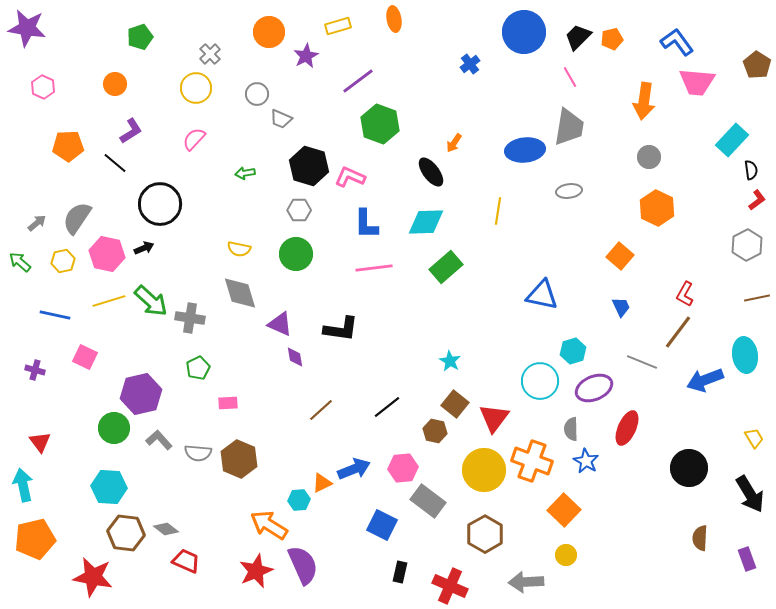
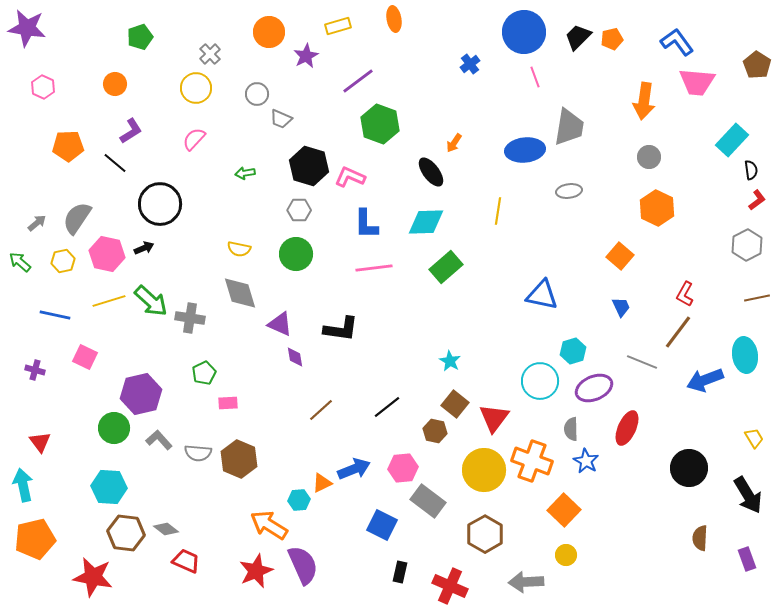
pink line at (570, 77): moved 35 px left; rotated 10 degrees clockwise
green pentagon at (198, 368): moved 6 px right, 5 px down
black arrow at (750, 494): moved 2 px left, 1 px down
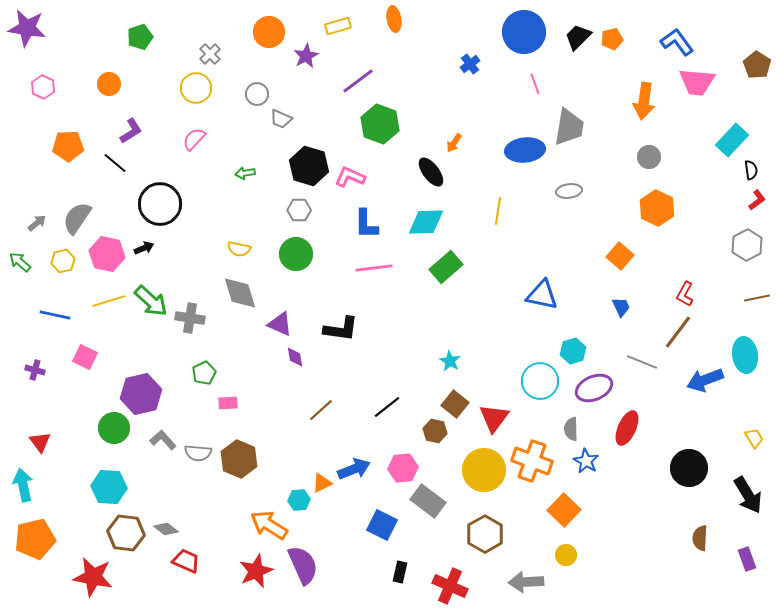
pink line at (535, 77): moved 7 px down
orange circle at (115, 84): moved 6 px left
gray L-shape at (159, 440): moved 4 px right
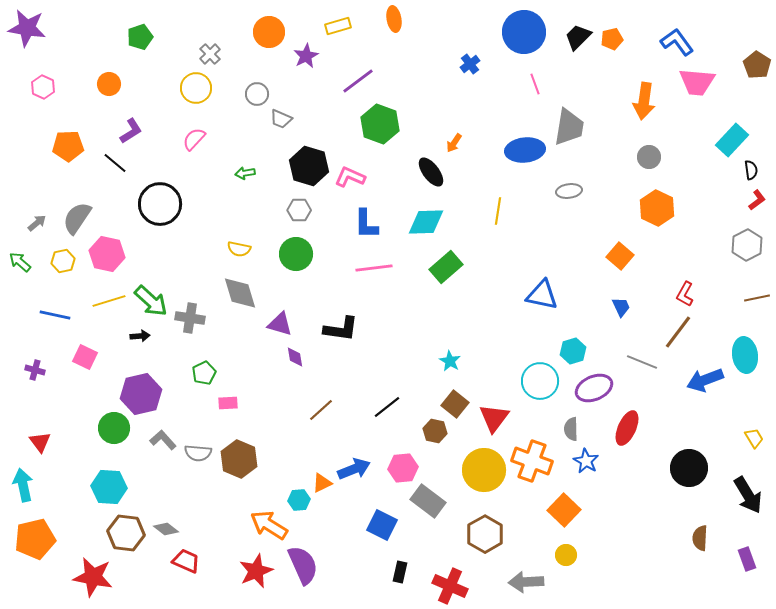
black arrow at (144, 248): moved 4 px left, 88 px down; rotated 18 degrees clockwise
purple triangle at (280, 324): rotated 8 degrees counterclockwise
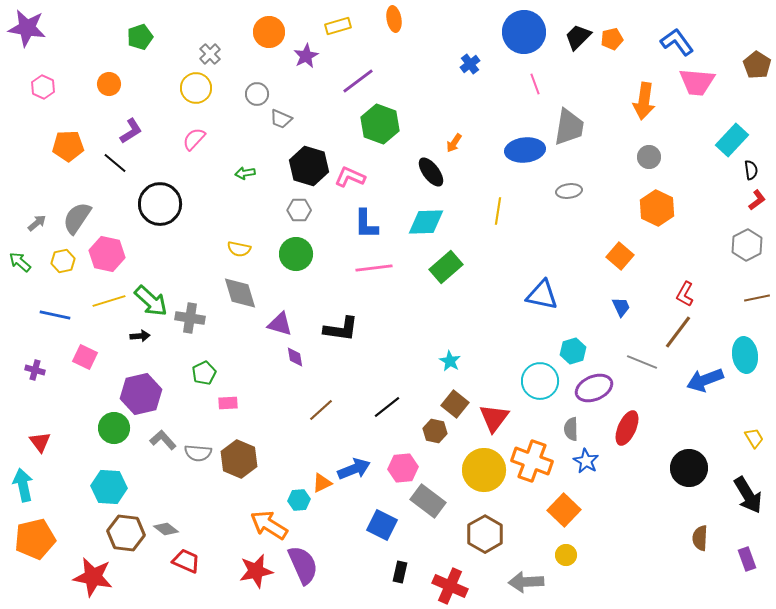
red star at (256, 571): rotated 12 degrees clockwise
